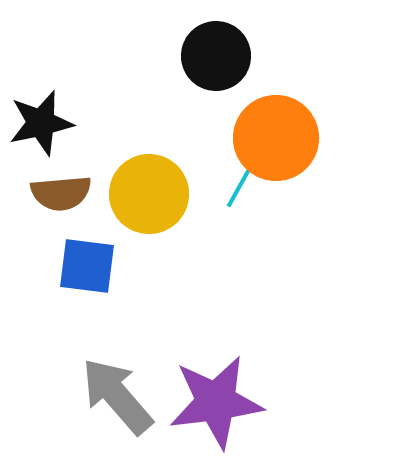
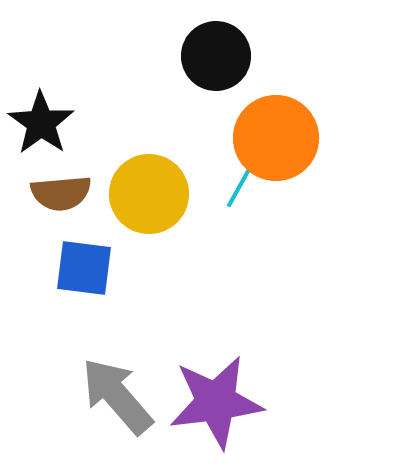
black star: rotated 24 degrees counterclockwise
blue square: moved 3 px left, 2 px down
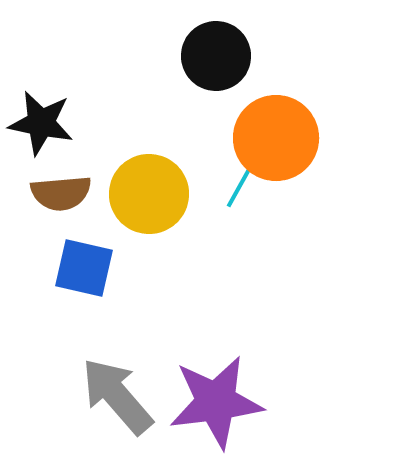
black star: rotated 24 degrees counterclockwise
blue square: rotated 6 degrees clockwise
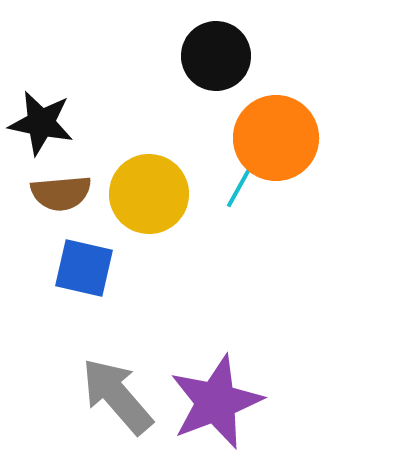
purple star: rotated 14 degrees counterclockwise
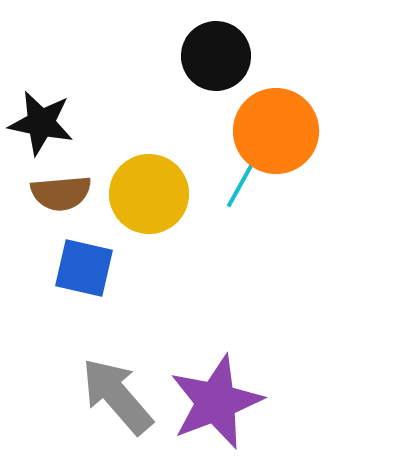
orange circle: moved 7 px up
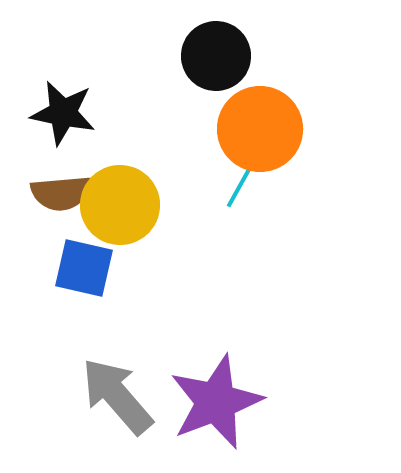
black star: moved 22 px right, 10 px up
orange circle: moved 16 px left, 2 px up
yellow circle: moved 29 px left, 11 px down
